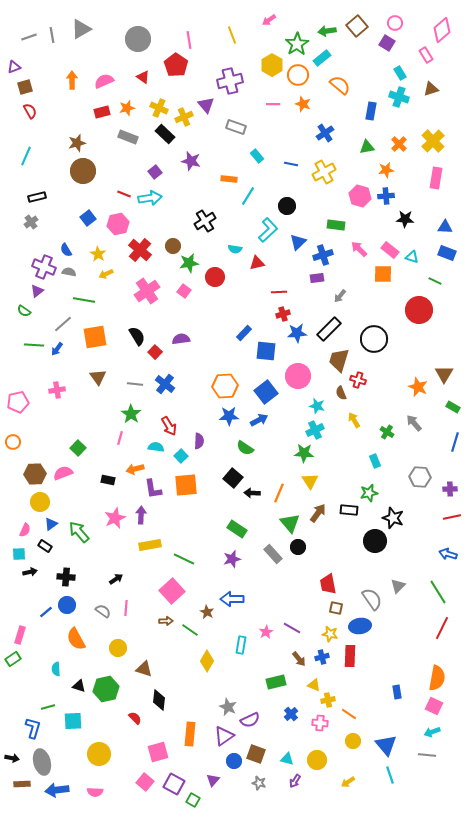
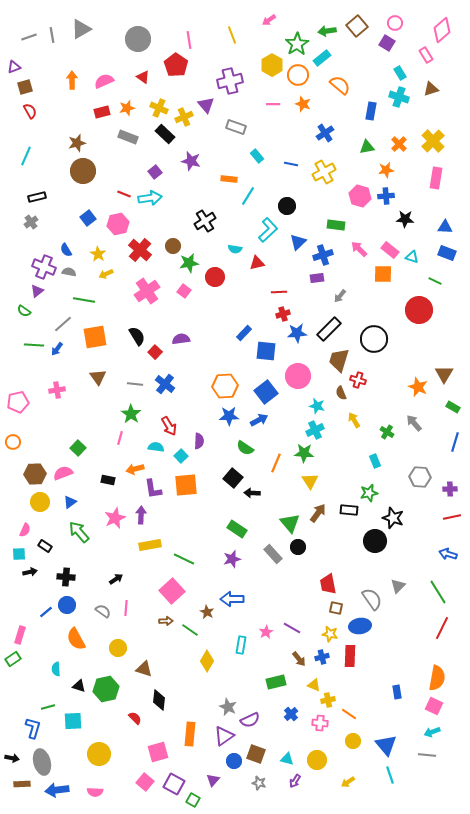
orange line at (279, 493): moved 3 px left, 30 px up
blue triangle at (51, 524): moved 19 px right, 22 px up
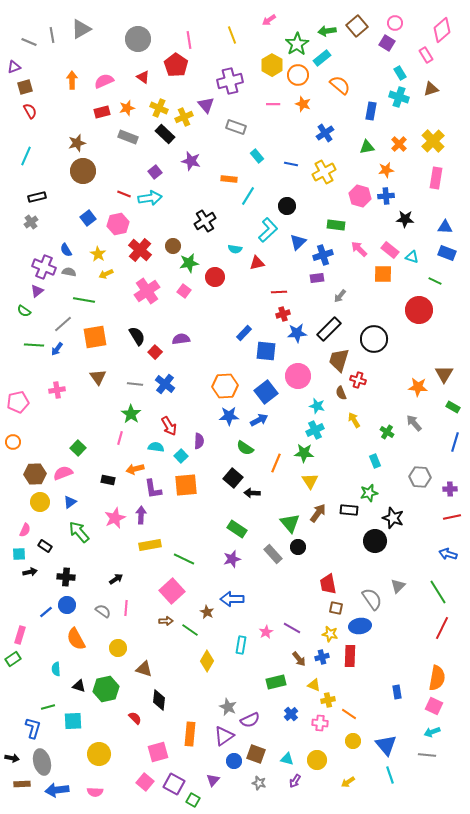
gray line at (29, 37): moved 5 px down; rotated 42 degrees clockwise
orange star at (418, 387): rotated 18 degrees counterclockwise
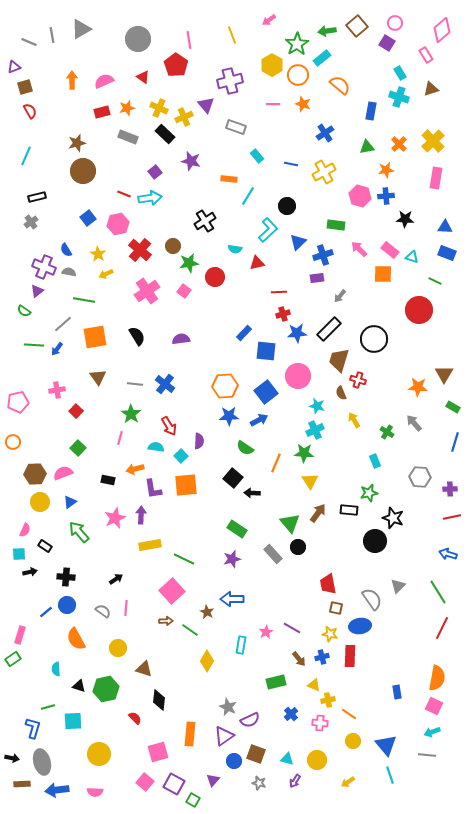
red square at (155, 352): moved 79 px left, 59 px down
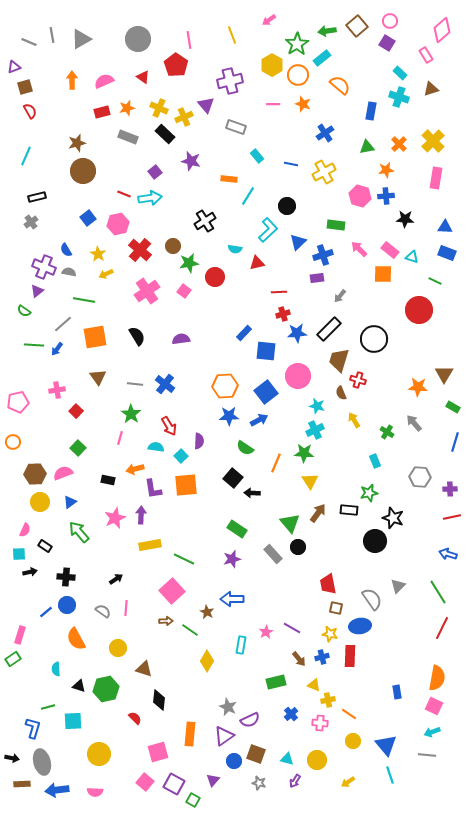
pink circle at (395, 23): moved 5 px left, 2 px up
gray triangle at (81, 29): moved 10 px down
cyan rectangle at (400, 73): rotated 16 degrees counterclockwise
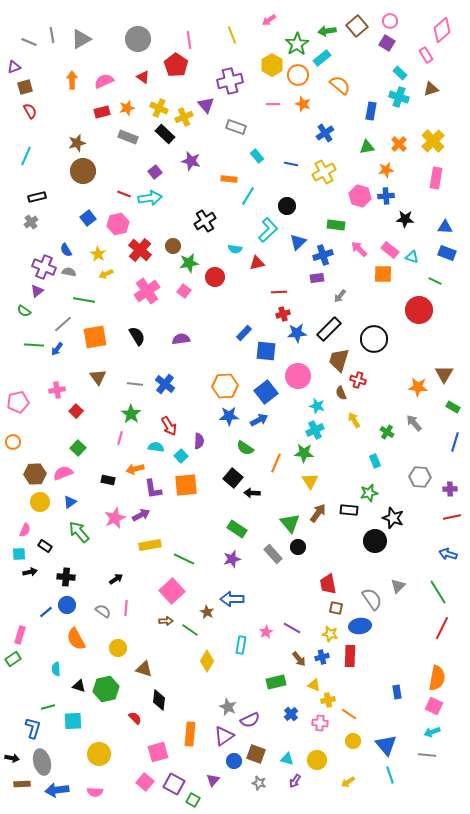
purple arrow at (141, 515): rotated 60 degrees clockwise
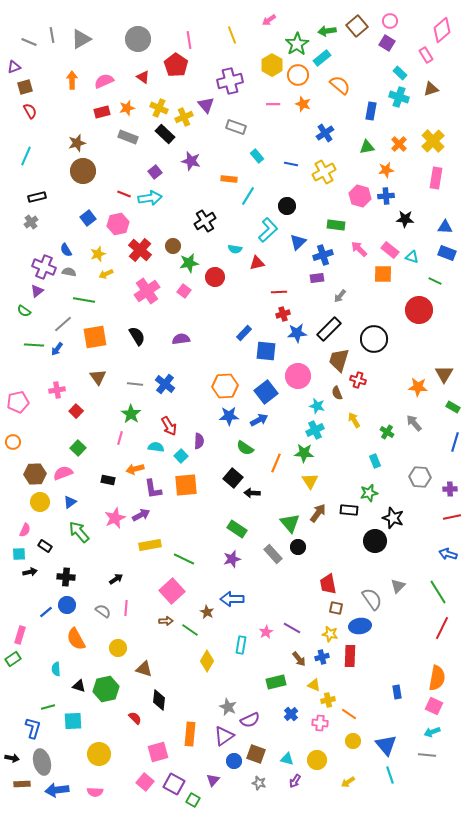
yellow star at (98, 254): rotated 21 degrees clockwise
brown semicircle at (341, 393): moved 4 px left
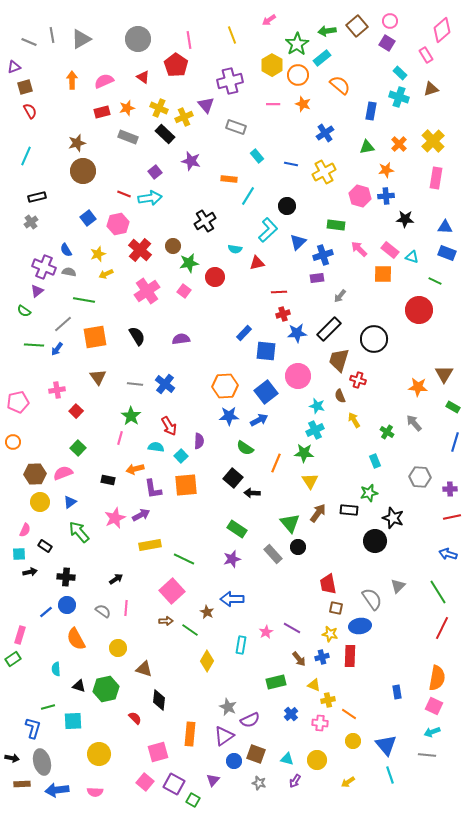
brown semicircle at (337, 393): moved 3 px right, 3 px down
green star at (131, 414): moved 2 px down
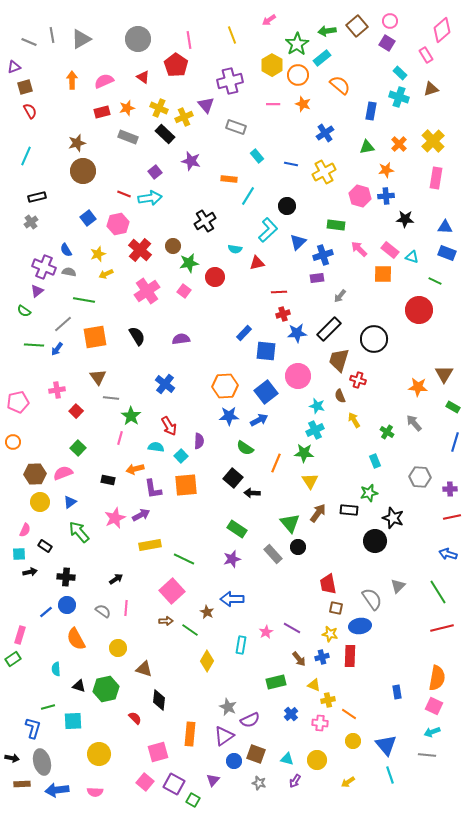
gray line at (135, 384): moved 24 px left, 14 px down
red line at (442, 628): rotated 50 degrees clockwise
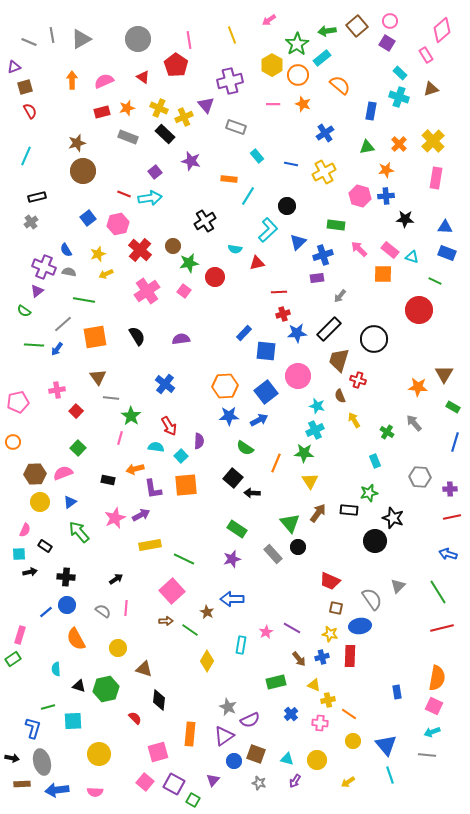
red trapezoid at (328, 584): moved 2 px right, 3 px up; rotated 55 degrees counterclockwise
